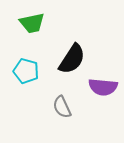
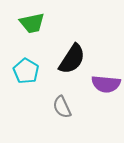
cyan pentagon: rotated 15 degrees clockwise
purple semicircle: moved 3 px right, 3 px up
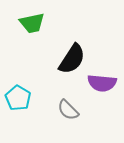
cyan pentagon: moved 8 px left, 27 px down
purple semicircle: moved 4 px left, 1 px up
gray semicircle: moved 6 px right, 3 px down; rotated 20 degrees counterclockwise
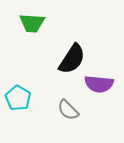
green trapezoid: rotated 16 degrees clockwise
purple semicircle: moved 3 px left, 1 px down
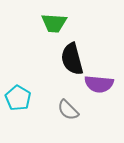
green trapezoid: moved 22 px right
black semicircle: rotated 132 degrees clockwise
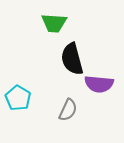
gray semicircle: rotated 110 degrees counterclockwise
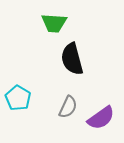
purple semicircle: moved 2 px right, 34 px down; rotated 40 degrees counterclockwise
gray semicircle: moved 3 px up
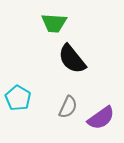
black semicircle: rotated 24 degrees counterclockwise
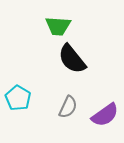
green trapezoid: moved 4 px right, 3 px down
purple semicircle: moved 4 px right, 3 px up
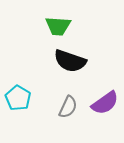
black semicircle: moved 2 px left, 2 px down; rotated 32 degrees counterclockwise
purple semicircle: moved 12 px up
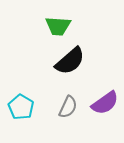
black semicircle: rotated 60 degrees counterclockwise
cyan pentagon: moved 3 px right, 9 px down
